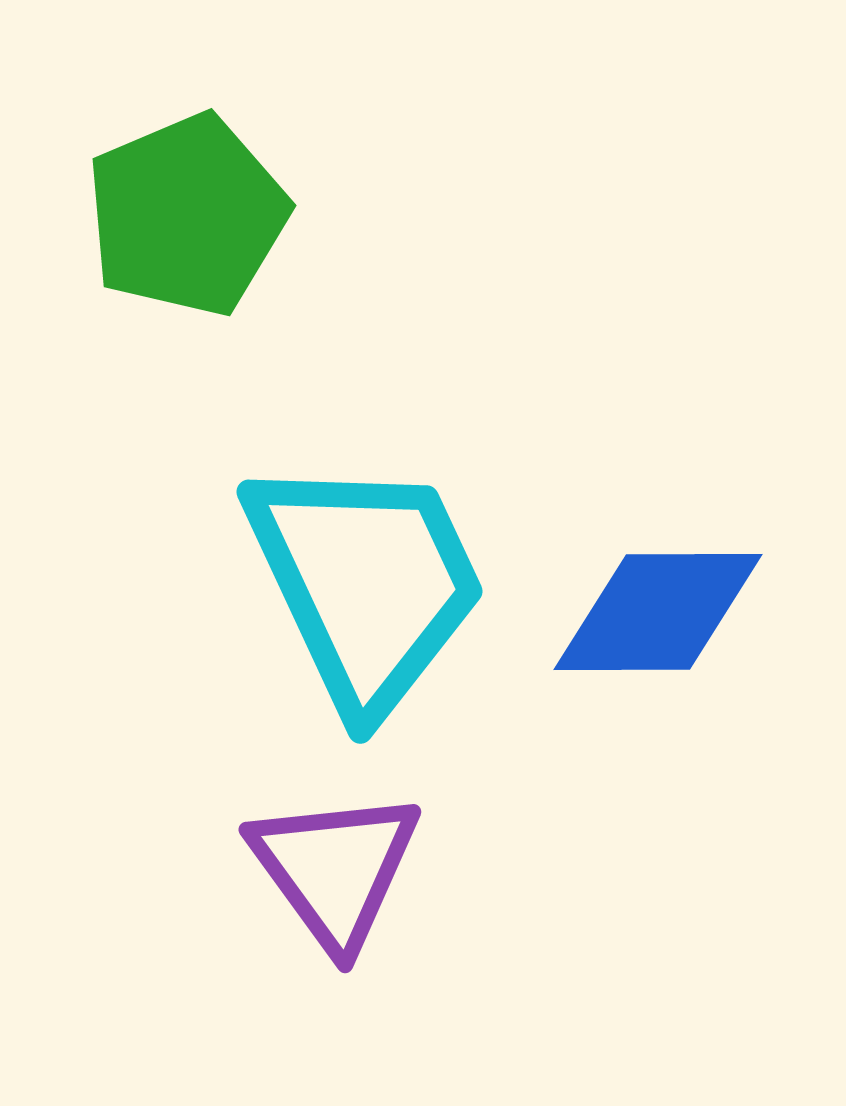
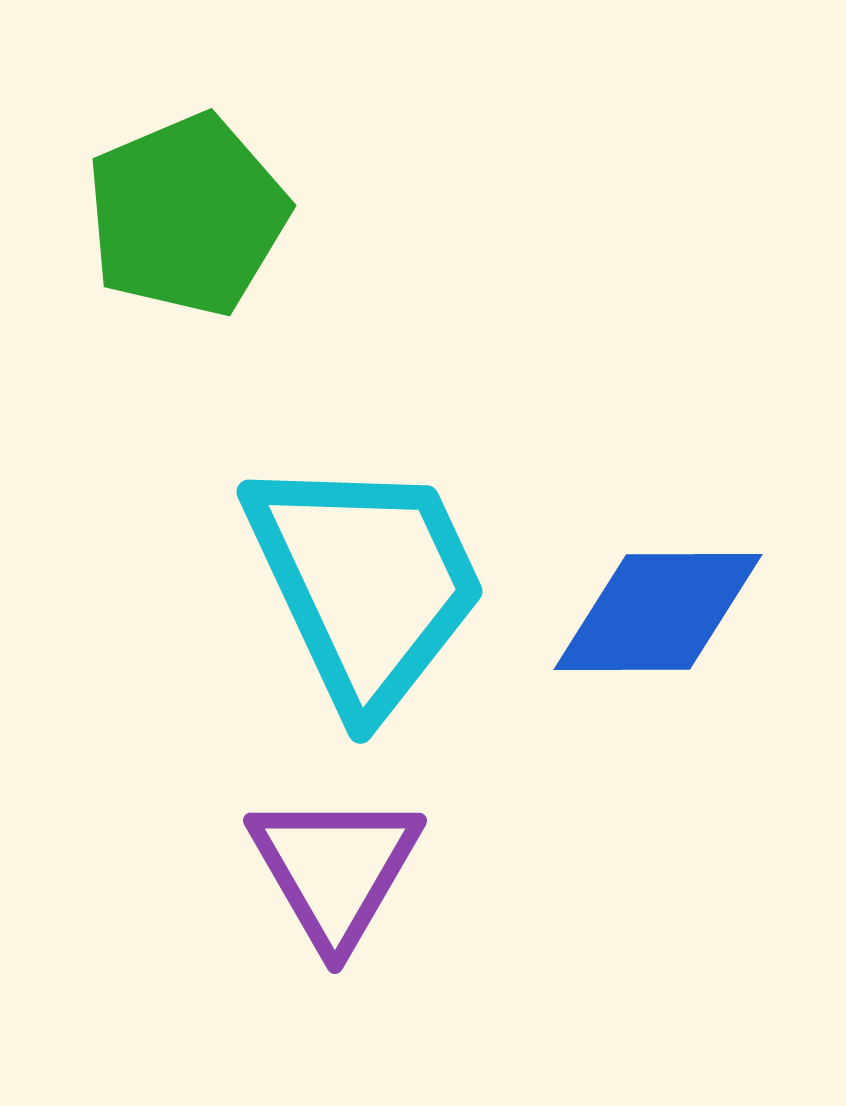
purple triangle: rotated 6 degrees clockwise
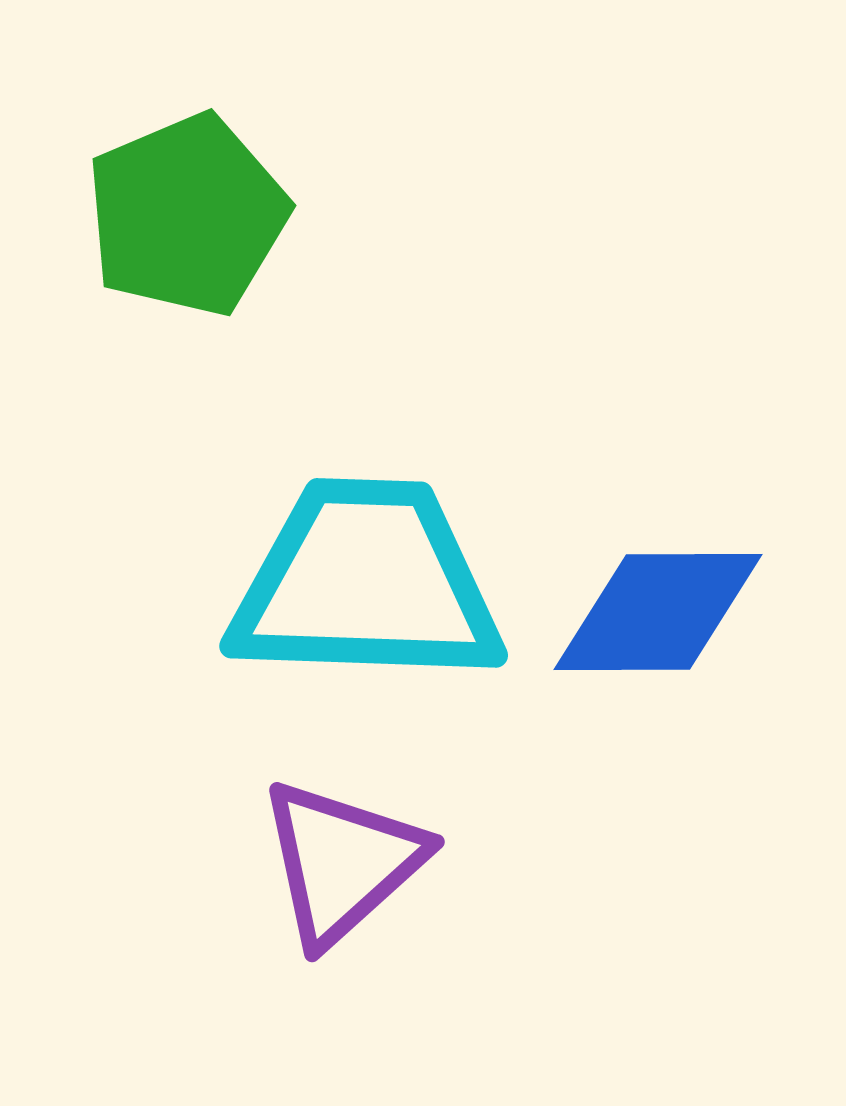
cyan trapezoid: rotated 63 degrees counterclockwise
purple triangle: moved 7 px right, 7 px up; rotated 18 degrees clockwise
